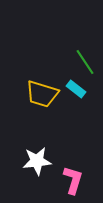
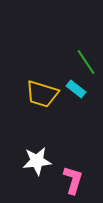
green line: moved 1 px right
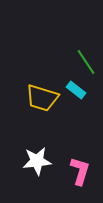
cyan rectangle: moved 1 px down
yellow trapezoid: moved 4 px down
pink L-shape: moved 7 px right, 9 px up
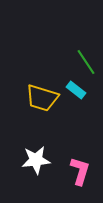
white star: moved 1 px left, 1 px up
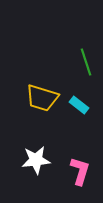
green line: rotated 16 degrees clockwise
cyan rectangle: moved 3 px right, 15 px down
